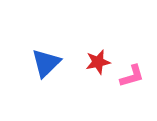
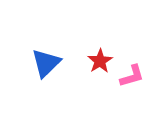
red star: moved 2 px right, 1 px up; rotated 20 degrees counterclockwise
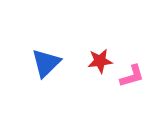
red star: rotated 25 degrees clockwise
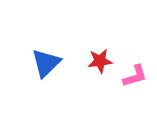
pink L-shape: moved 3 px right
